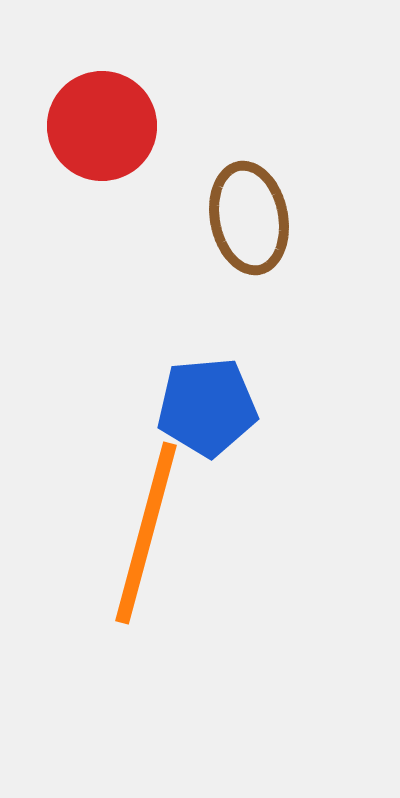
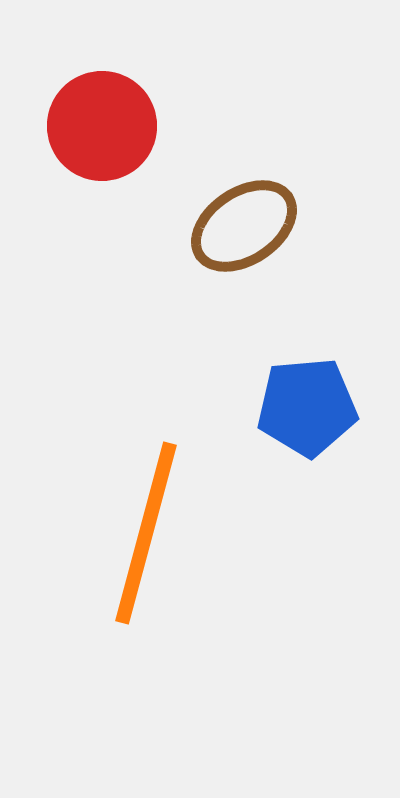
brown ellipse: moved 5 px left, 8 px down; rotated 67 degrees clockwise
blue pentagon: moved 100 px right
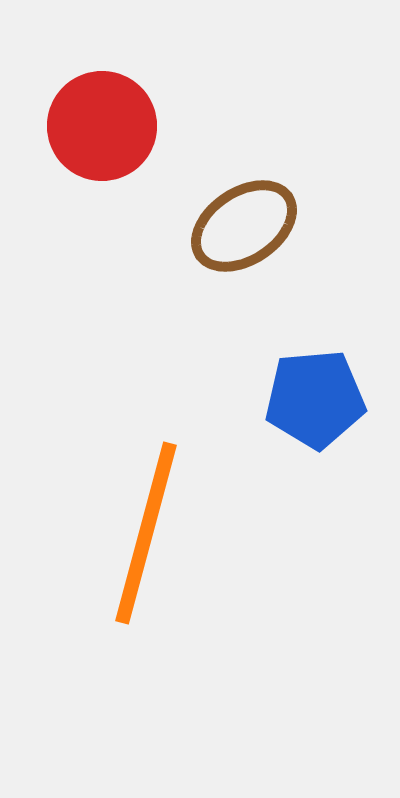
blue pentagon: moved 8 px right, 8 px up
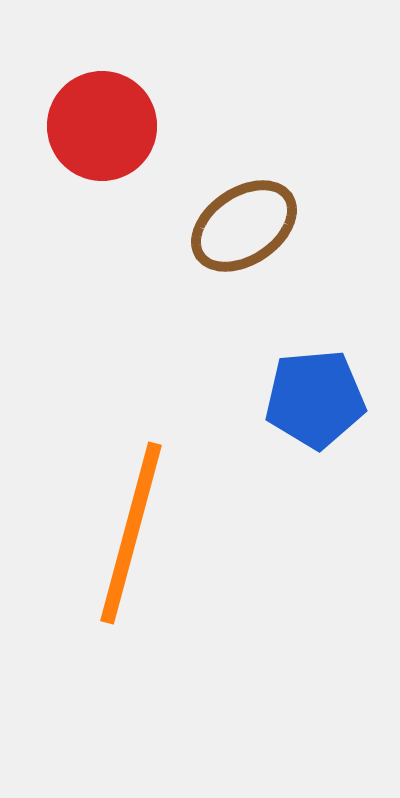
orange line: moved 15 px left
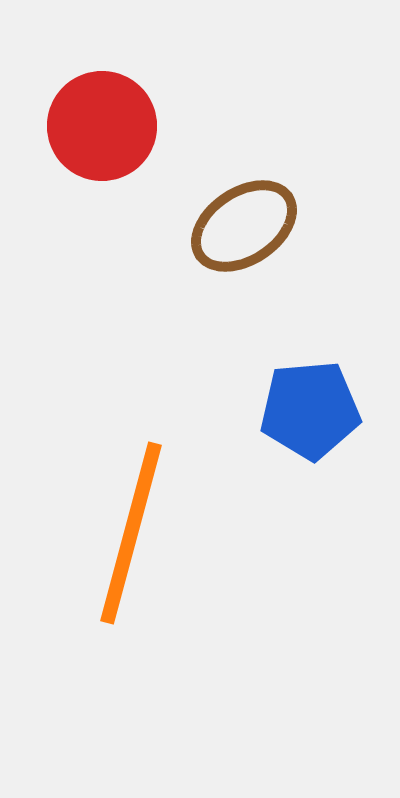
blue pentagon: moved 5 px left, 11 px down
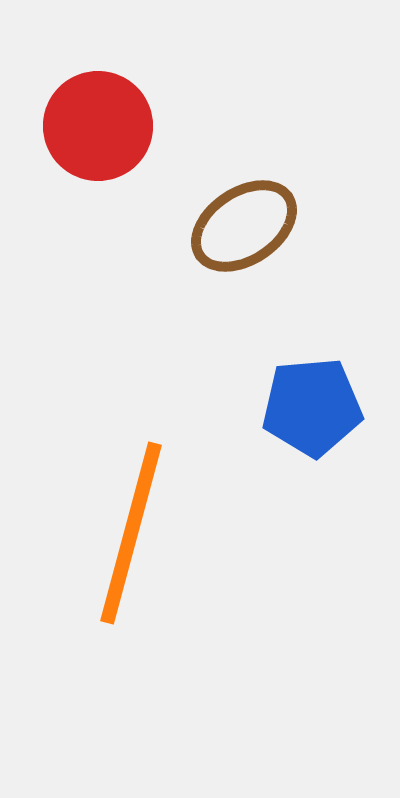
red circle: moved 4 px left
blue pentagon: moved 2 px right, 3 px up
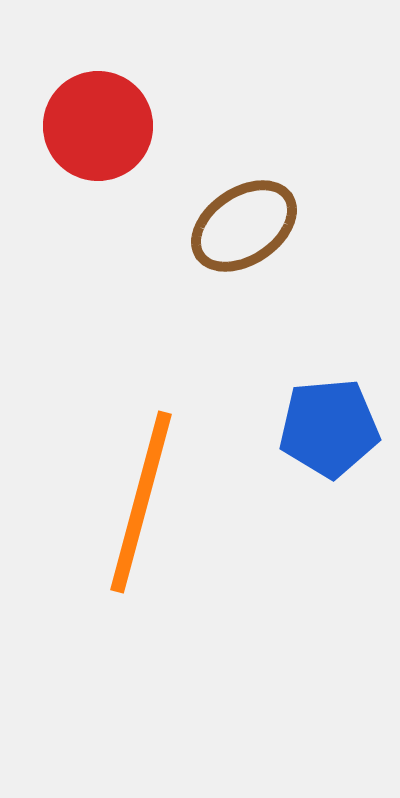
blue pentagon: moved 17 px right, 21 px down
orange line: moved 10 px right, 31 px up
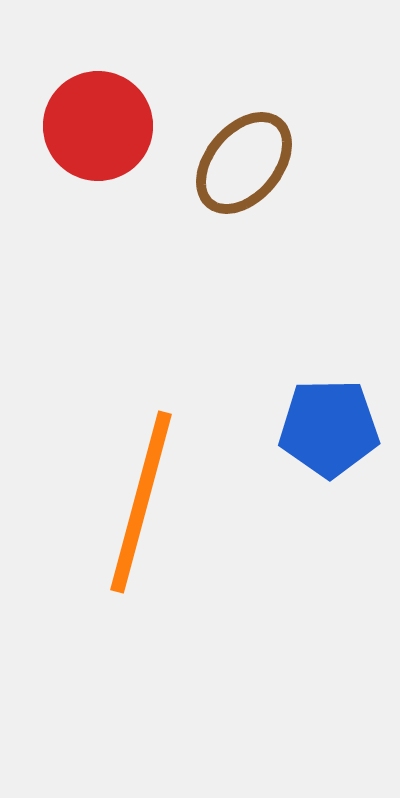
brown ellipse: moved 63 px up; rotated 16 degrees counterclockwise
blue pentagon: rotated 4 degrees clockwise
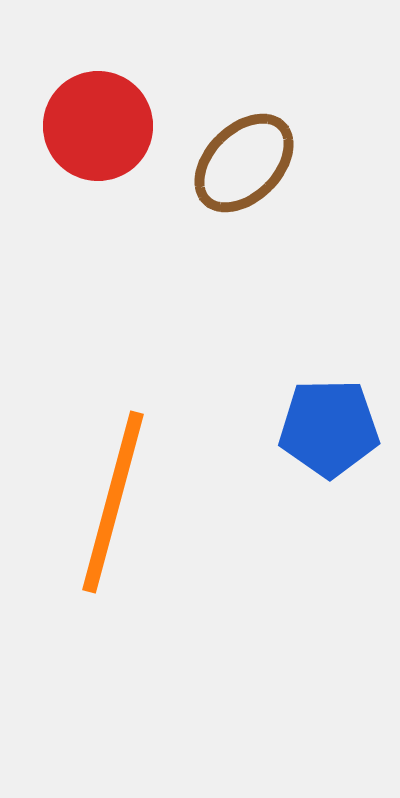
brown ellipse: rotated 5 degrees clockwise
orange line: moved 28 px left
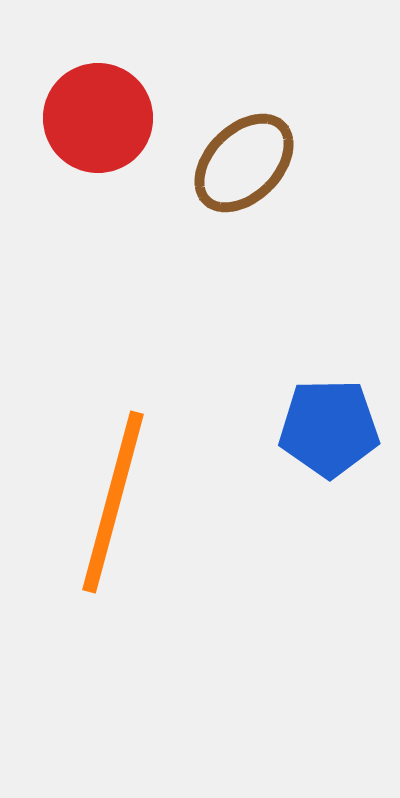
red circle: moved 8 px up
